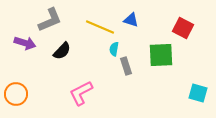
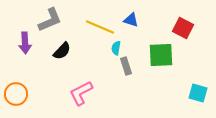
purple arrow: rotated 70 degrees clockwise
cyan semicircle: moved 2 px right, 1 px up
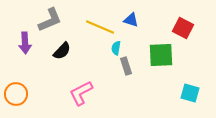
cyan square: moved 8 px left
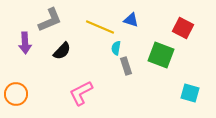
green square: rotated 24 degrees clockwise
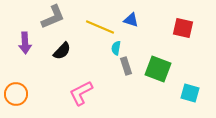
gray L-shape: moved 3 px right, 3 px up
red square: rotated 15 degrees counterclockwise
green square: moved 3 px left, 14 px down
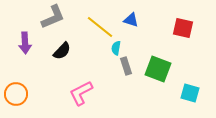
yellow line: rotated 16 degrees clockwise
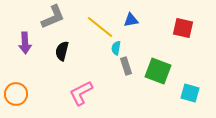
blue triangle: rotated 28 degrees counterclockwise
black semicircle: rotated 150 degrees clockwise
green square: moved 2 px down
